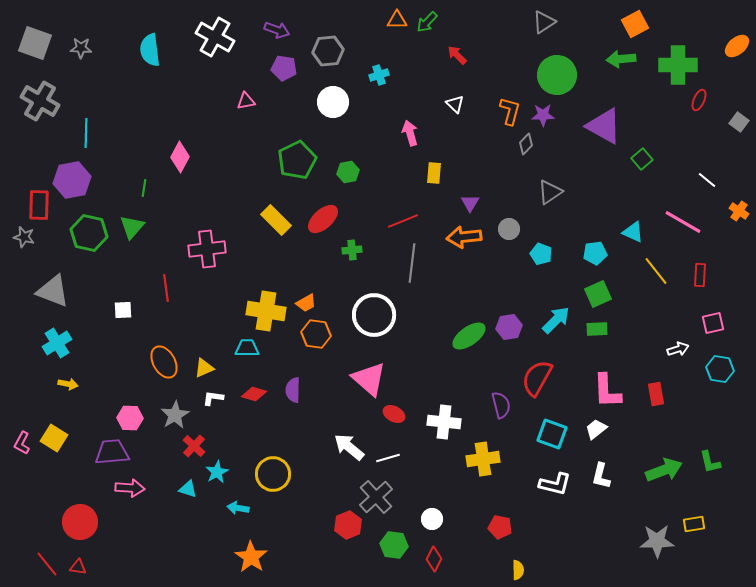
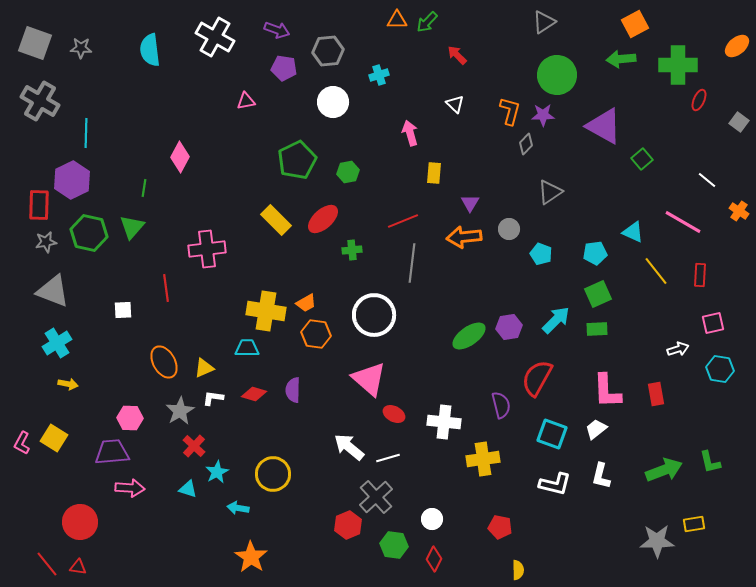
purple hexagon at (72, 180): rotated 15 degrees counterclockwise
gray star at (24, 237): moved 22 px right, 5 px down; rotated 25 degrees counterclockwise
gray star at (175, 415): moved 5 px right, 4 px up
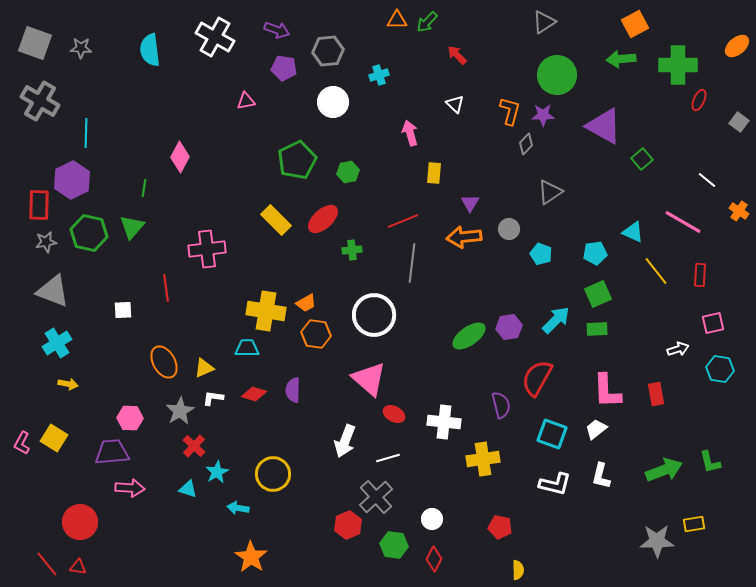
white arrow at (349, 447): moved 4 px left, 6 px up; rotated 108 degrees counterclockwise
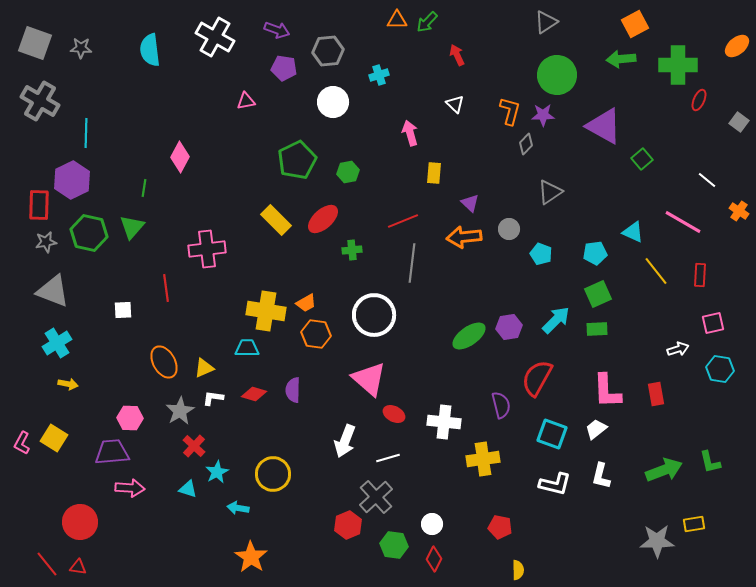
gray triangle at (544, 22): moved 2 px right
red arrow at (457, 55): rotated 20 degrees clockwise
purple triangle at (470, 203): rotated 18 degrees counterclockwise
white circle at (432, 519): moved 5 px down
